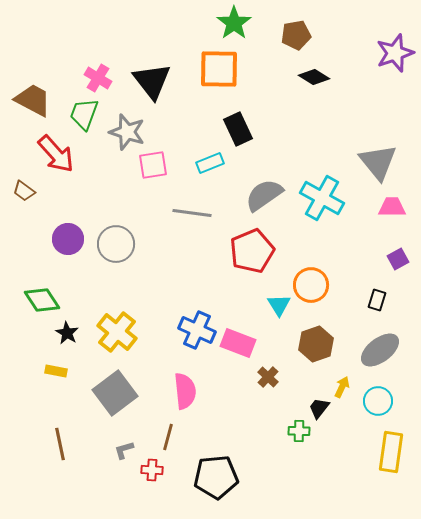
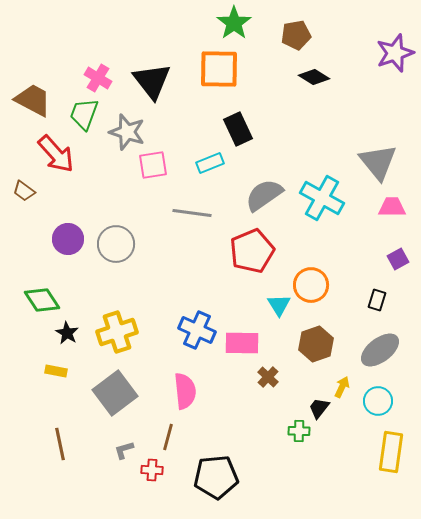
yellow cross at (117, 332): rotated 33 degrees clockwise
pink rectangle at (238, 343): moved 4 px right; rotated 20 degrees counterclockwise
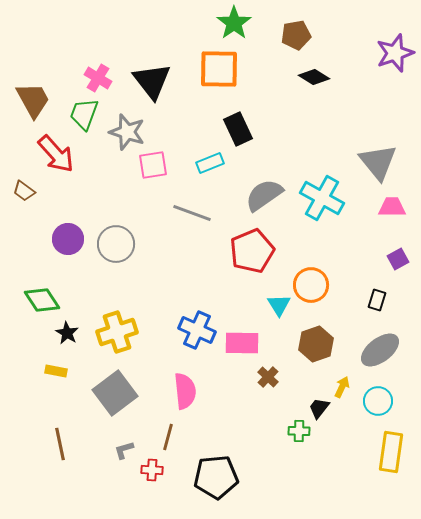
brown trapezoid at (33, 100): rotated 33 degrees clockwise
gray line at (192, 213): rotated 12 degrees clockwise
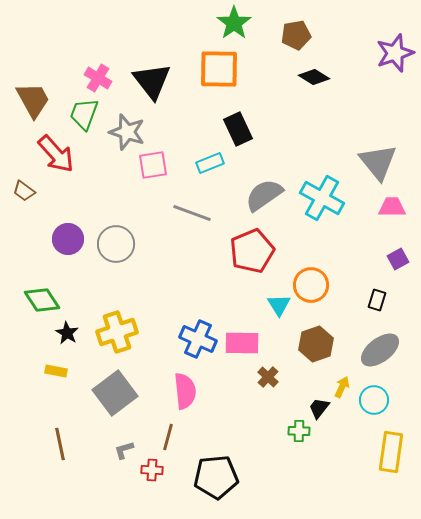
blue cross at (197, 330): moved 1 px right, 9 px down
cyan circle at (378, 401): moved 4 px left, 1 px up
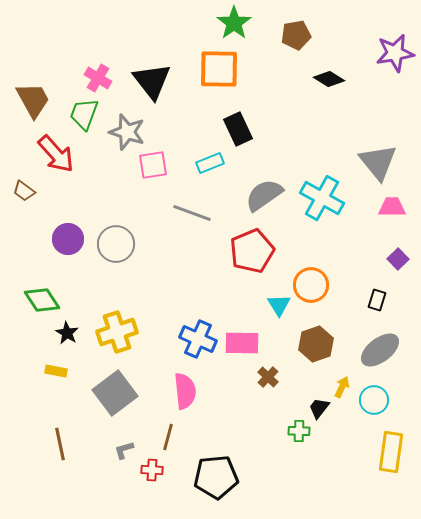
purple star at (395, 53): rotated 9 degrees clockwise
black diamond at (314, 77): moved 15 px right, 2 px down
purple square at (398, 259): rotated 15 degrees counterclockwise
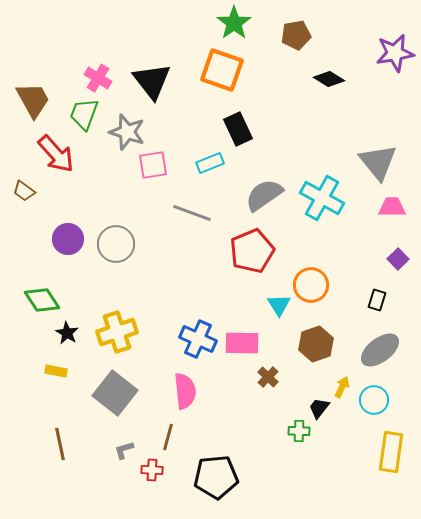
orange square at (219, 69): moved 3 px right, 1 px down; rotated 18 degrees clockwise
gray square at (115, 393): rotated 15 degrees counterclockwise
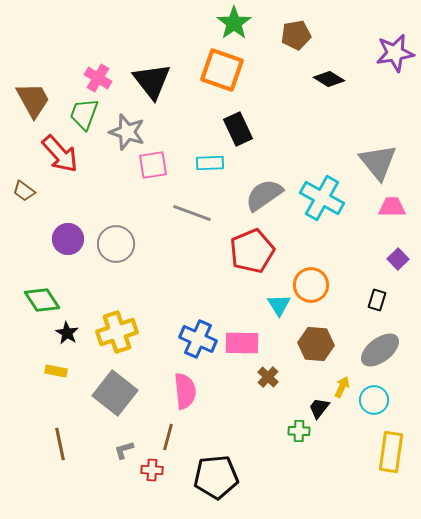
red arrow at (56, 154): moved 4 px right
cyan rectangle at (210, 163): rotated 20 degrees clockwise
brown hexagon at (316, 344): rotated 24 degrees clockwise
